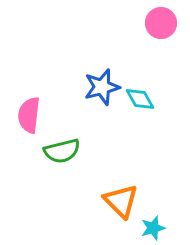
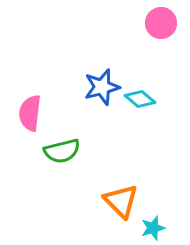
cyan diamond: rotated 20 degrees counterclockwise
pink semicircle: moved 1 px right, 2 px up
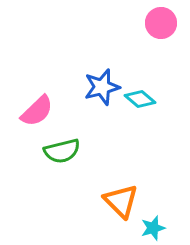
pink semicircle: moved 7 px right, 2 px up; rotated 141 degrees counterclockwise
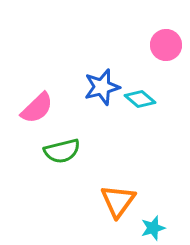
pink circle: moved 5 px right, 22 px down
pink semicircle: moved 3 px up
orange triangle: moved 3 px left; rotated 21 degrees clockwise
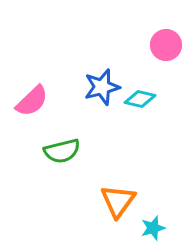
cyan diamond: rotated 28 degrees counterclockwise
pink semicircle: moved 5 px left, 7 px up
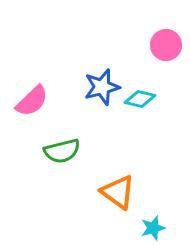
orange triangle: moved 9 px up; rotated 30 degrees counterclockwise
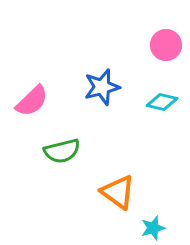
cyan diamond: moved 22 px right, 3 px down
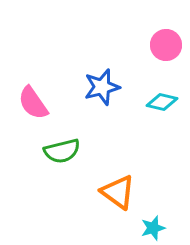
pink semicircle: moved 1 px right, 2 px down; rotated 99 degrees clockwise
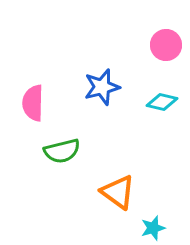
pink semicircle: rotated 36 degrees clockwise
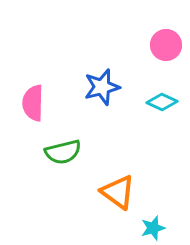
cyan diamond: rotated 12 degrees clockwise
green semicircle: moved 1 px right, 1 px down
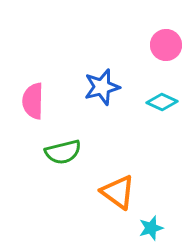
pink semicircle: moved 2 px up
cyan star: moved 2 px left
